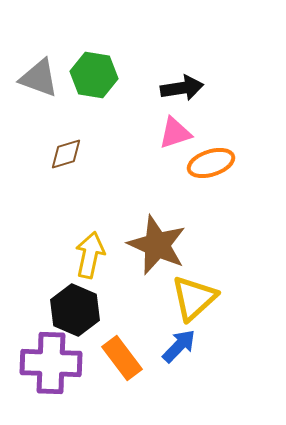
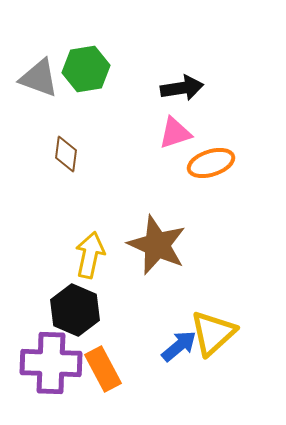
green hexagon: moved 8 px left, 6 px up; rotated 18 degrees counterclockwise
brown diamond: rotated 66 degrees counterclockwise
yellow triangle: moved 19 px right, 35 px down
blue arrow: rotated 6 degrees clockwise
orange rectangle: moved 19 px left, 11 px down; rotated 9 degrees clockwise
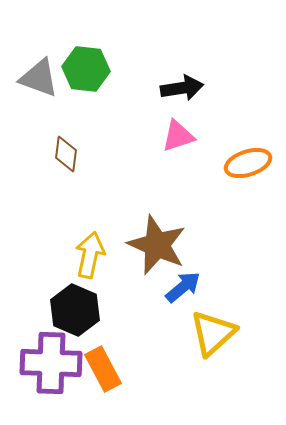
green hexagon: rotated 15 degrees clockwise
pink triangle: moved 3 px right, 3 px down
orange ellipse: moved 37 px right
blue arrow: moved 4 px right, 59 px up
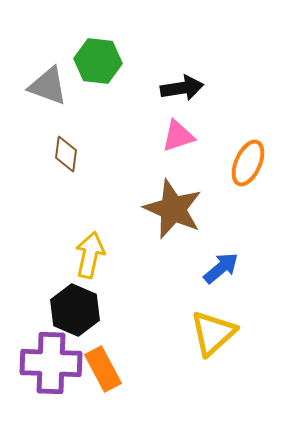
green hexagon: moved 12 px right, 8 px up
gray triangle: moved 9 px right, 8 px down
orange ellipse: rotated 48 degrees counterclockwise
brown star: moved 16 px right, 36 px up
blue arrow: moved 38 px right, 19 px up
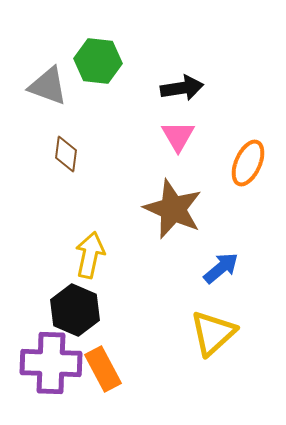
pink triangle: rotated 42 degrees counterclockwise
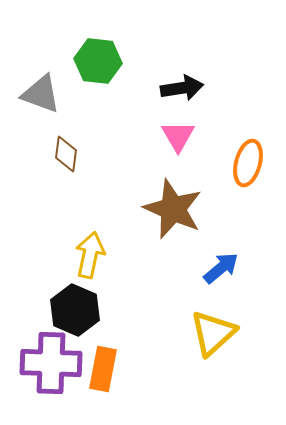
gray triangle: moved 7 px left, 8 px down
orange ellipse: rotated 9 degrees counterclockwise
orange rectangle: rotated 39 degrees clockwise
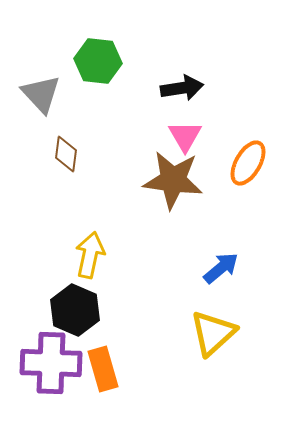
gray triangle: rotated 27 degrees clockwise
pink triangle: moved 7 px right
orange ellipse: rotated 15 degrees clockwise
brown star: moved 29 px up; rotated 16 degrees counterclockwise
orange rectangle: rotated 27 degrees counterclockwise
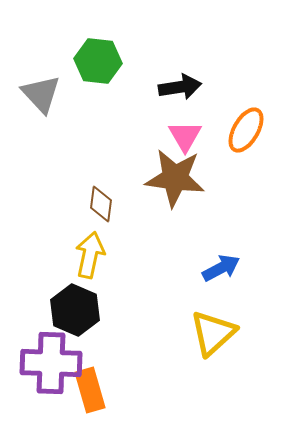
black arrow: moved 2 px left, 1 px up
brown diamond: moved 35 px right, 50 px down
orange ellipse: moved 2 px left, 33 px up
brown star: moved 2 px right, 2 px up
blue arrow: rotated 12 degrees clockwise
orange rectangle: moved 13 px left, 21 px down
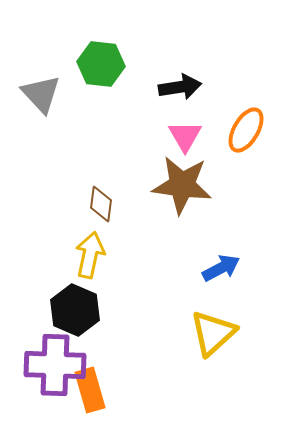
green hexagon: moved 3 px right, 3 px down
brown star: moved 7 px right, 7 px down
purple cross: moved 4 px right, 2 px down
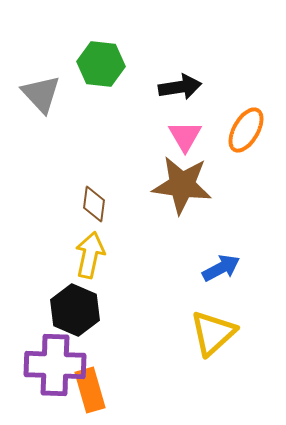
brown diamond: moved 7 px left
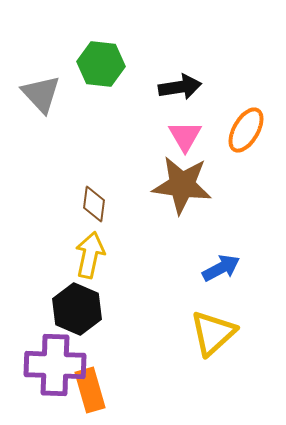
black hexagon: moved 2 px right, 1 px up
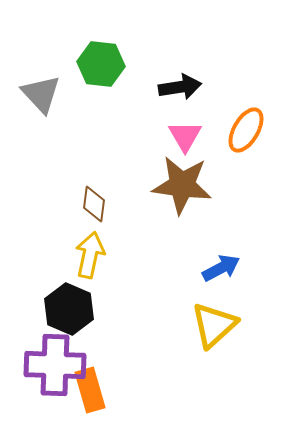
black hexagon: moved 8 px left
yellow triangle: moved 1 px right, 8 px up
